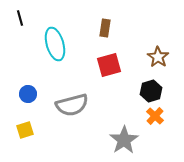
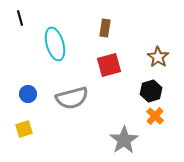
gray semicircle: moved 7 px up
yellow square: moved 1 px left, 1 px up
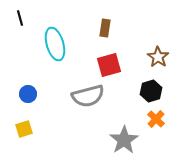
gray semicircle: moved 16 px right, 2 px up
orange cross: moved 1 px right, 3 px down
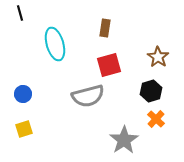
black line: moved 5 px up
blue circle: moved 5 px left
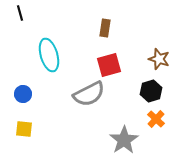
cyan ellipse: moved 6 px left, 11 px down
brown star: moved 1 px right, 2 px down; rotated 15 degrees counterclockwise
gray semicircle: moved 1 px right, 2 px up; rotated 12 degrees counterclockwise
yellow square: rotated 24 degrees clockwise
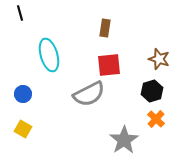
red square: rotated 10 degrees clockwise
black hexagon: moved 1 px right
yellow square: moved 1 px left; rotated 24 degrees clockwise
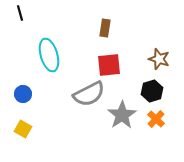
gray star: moved 2 px left, 25 px up
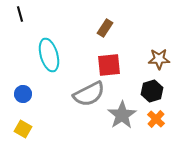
black line: moved 1 px down
brown rectangle: rotated 24 degrees clockwise
brown star: rotated 20 degrees counterclockwise
